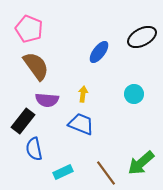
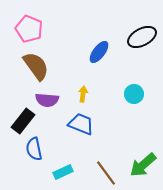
green arrow: moved 2 px right, 2 px down
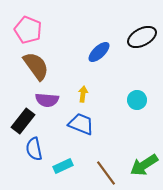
pink pentagon: moved 1 px left, 1 px down
blue ellipse: rotated 10 degrees clockwise
cyan circle: moved 3 px right, 6 px down
green arrow: moved 1 px right; rotated 8 degrees clockwise
cyan rectangle: moved 6 px up
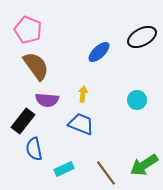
cyan rectangle: moved 1 px right, 3 px down
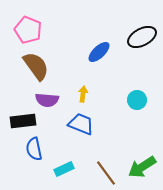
black rectangle: rotated 45 degrees clockwise
green arrow: moved 2 px left, 2 px down
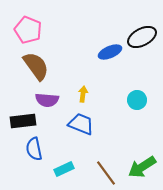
blue ellipse: moved 11 px right; rotated 20 degrees clockwise
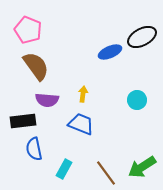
cyan rectangle: rotated 36 degrees counterclockwise
